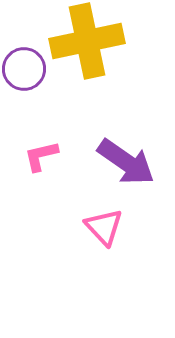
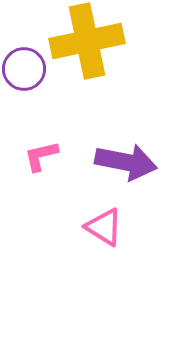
purple arrow: rotated 24 degrees counterclockwise
pink triangle: rotated 15 degrees counterclockwise
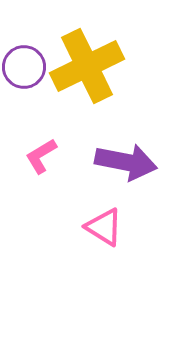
yellow cross: moved 25 px down; rotated 14 degrees counterclockwise
purple circle: moved 2 px up
pink L-shape: rotated 18 degrees counterclockwise
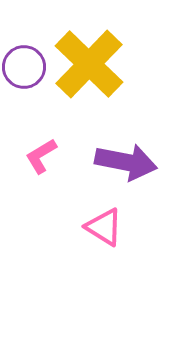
yellow cross: moved 2 px right, 2 px up; rotated 20 degrees counterclockwise
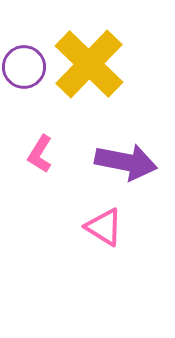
pink L-shape: moved 1 px left, 2 px up; rotated 27 degrees counterclockwise
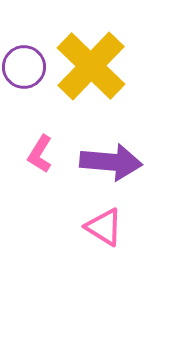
yellow cross: moved 2 px right, 2 px down
purple arrow: moved 15 px left; rotated 6 degrees counterclockwise
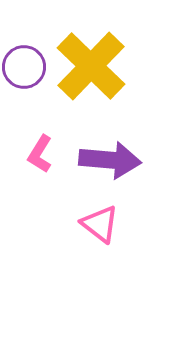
purple arrow: moved 1 px left, 2 px up
pink triangle: moved 4 px left, 3 px up; rotated 6 degrees clockwise
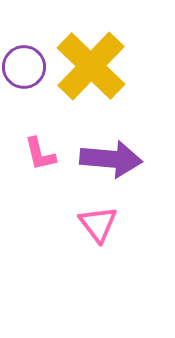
pink L-shape: rotated 45 degrees counterclockwise
purple arrow: moved 1 px right, 1 px up
pink triangle: moved 2 px left; rotated 15 degrees clockwise
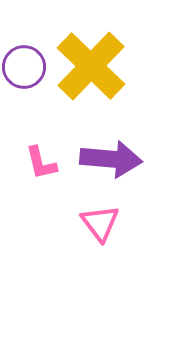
pink L-shape: moved 1 px right, 9 px down
pink triangle: moved 2 px right, 1 px up
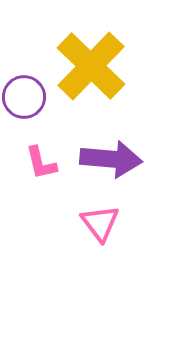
purple circle: moved 30 px down
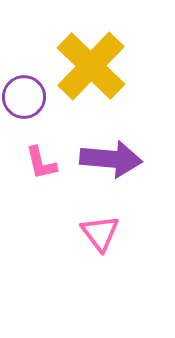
pink triangle: moved 10 px down
